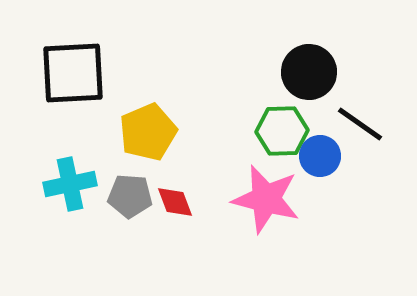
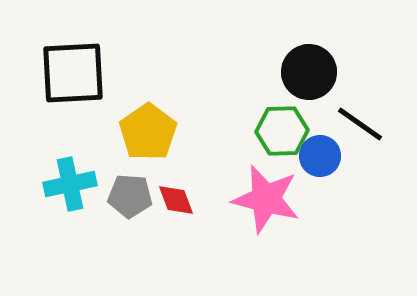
yellow pentagon: rotated 12 degrees counterclockwise
red diamond: moved 1 px right, 2 px up
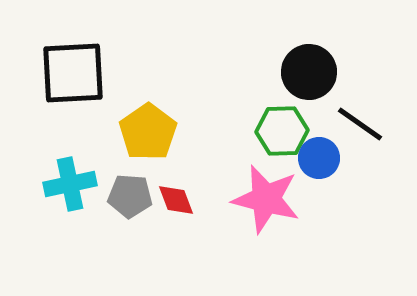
blue circle: moved 1 px left, 2 px down
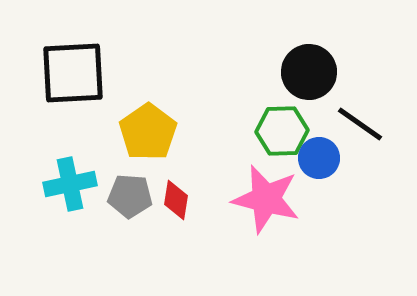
red diamond: rotated 30 degrees clockwise
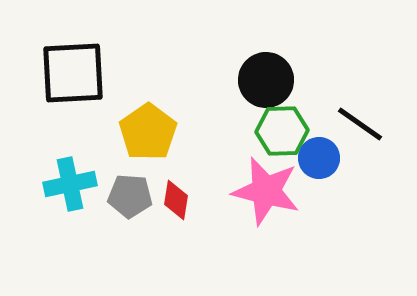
black circle: moved 43 px left, 8 px down
pink star: moved 8 px up
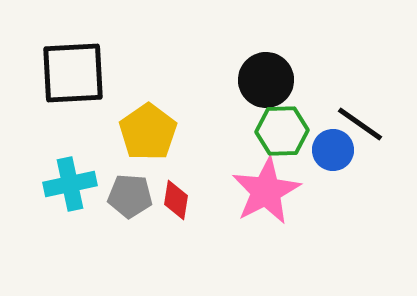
blue circle: moved 14 px right, 8 px up
pink star: rotated 30 degrees clockwise
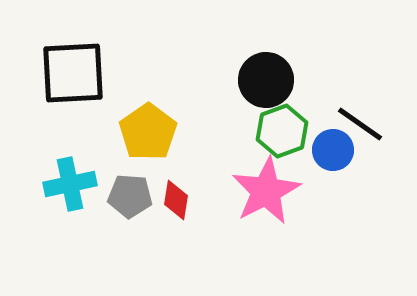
green hexagon: rotated 18 degrees counterclockwise
